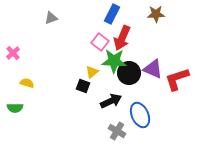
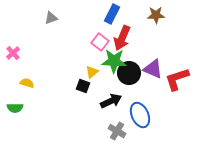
brown star: moved 1 px down
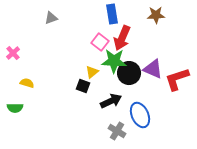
blue rectangle: rotated 36 degrees counterclockwise
